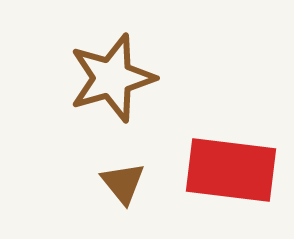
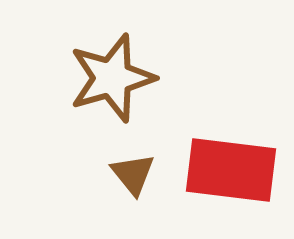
brown triangle: moved 10 px right, 9 px up
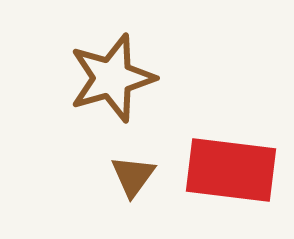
brown triangle: moved 2 px down; rotated 15 degrees clockwise
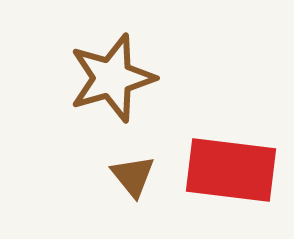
brown triangle: rotated 15 degrees counterclockwise
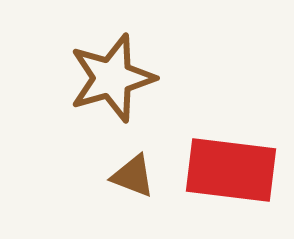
brown triangle: rotated 30 degrees counterclockwise
